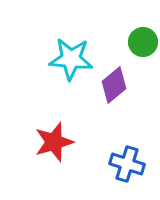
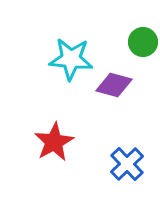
purple diamond: rotated 54 degrees clockwise
red star: rotated 12 degrees counterclockwise
blue cross: rotated 28 degrees clockwise
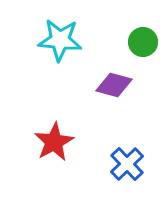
cyan star: moved 11 px left, 19 px up
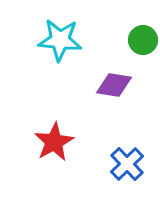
green circle: moved 2 px up
purple diamond: rotated 6 degrees counterclockwise
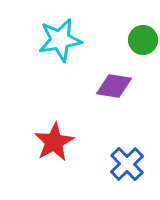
cyan star: rotated 15 degrees counterclockwise
purple diamond: moved 1 px down
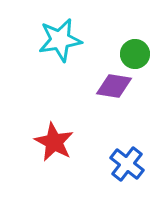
green circle: moved 8 px left, 14 px down
red star: rotated 15 degrees counterclockwise
blue cross: rotated 8 degrees counterclockwise
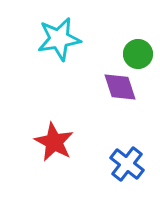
cyan star: moved 1 px left, 1 px up
green circle: moved 3 px right
purple diamond: moved 6 px right, 1 px down; rotated 63 degrees clockwise
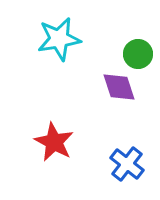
purple diamond: moved 1 px left
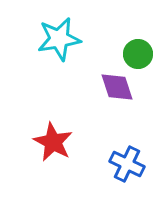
purple diamond: moved 2 px left
red star: moved 1 px left
blue cross: rotated 12 degrees counterclockwise
